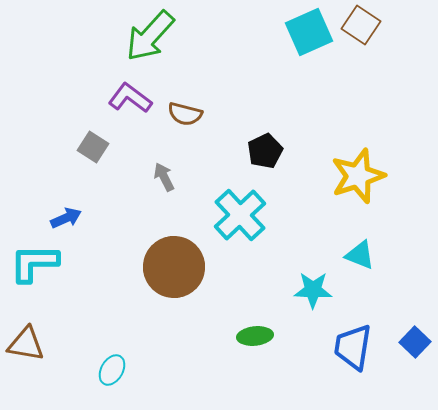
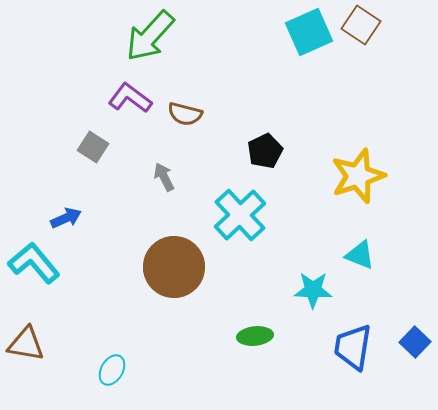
cyan L-shape: rotated 50 degrees clockwise
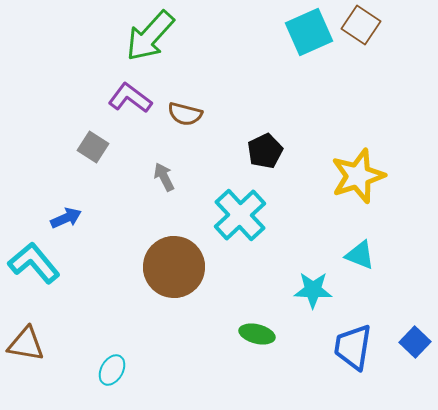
green ellipse: moved 2 px right, 2 px up; rotated 20 degrees clockwise
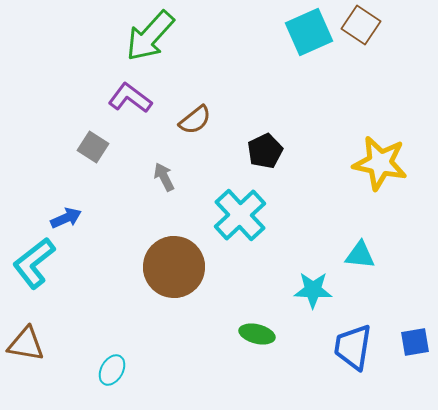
brown semicircle: moved 10 px right, 6 px down; rotated 52 degrees counterclockwise
yellow star: moved 22 px right, 13 px up; rotated 30 degrees clockwise
cyan triangle: rotated 16 degrees counterclockwise
cyan L-shape: rotated 88 degrees counterclockwise
blue square: rotated 36 degrees clockwise
